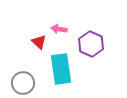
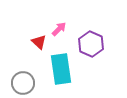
pink arrow: rotated 126 degrees clockwise
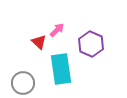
pink arrow: moved 2 px left, 1 px down
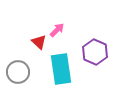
purple hexagon: moved 4 px right, 8 px down
gray circle: moved 5 px left, 11 px up
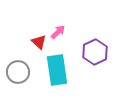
pink arrow: moved 1 px right, 2 px down
purple hexagon: rotated 10 degrees clockwise
cyan rectangle: moved 4 px left, 1 px down
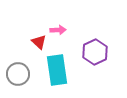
pink arrow: moved 2 px up; rotated 42 degrees clockwise
gray circle: moved 2 px down
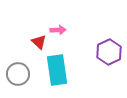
purple hexagon: moved 14 px right
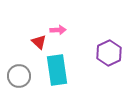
purple hexagon: moved 1 px down
gray circle: moved 1 px right, 2 px down
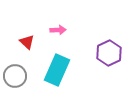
red triangle: moved 12 px left
cyan rectangle: rotated 32 degrees clockwise
gray circle: moved 4 px left
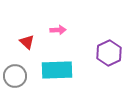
cyan rectangle: rotated 64 degrees clockwise
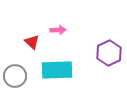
red triangle: moved 5 px right
